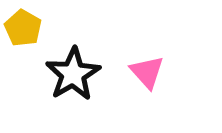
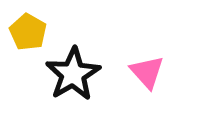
yellow pentagon: moved 5 px right, 4 px down
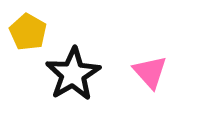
pink triangle: moved 3 px right
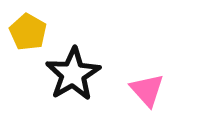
pink triangle: moved 3 px left, 18 px down
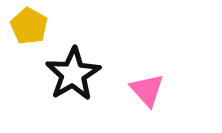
yellow pentagon: moved 1 px right, 6 px up
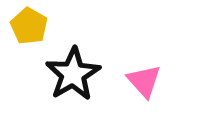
pink triangle: moved 3 px left, 9 px up
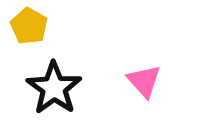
black star: moved 19 px left, 14 px down; rotated 6 degrees counterclockwise
